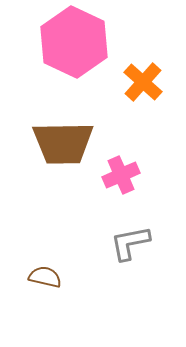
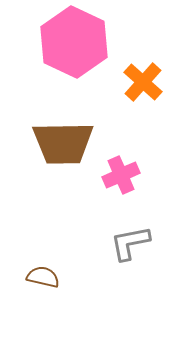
brown semicircle: moved 2 px left
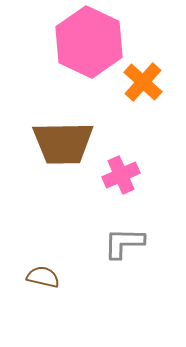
pink hexagon: moved 15 px right
gray L-shape: moved 6 px left; rotated 12 degrees clockwise
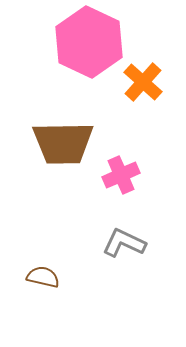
gray L-shape: rotated 24 degrees clockwise
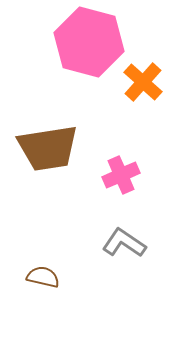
pink hexagon: rotated 10 degrees counterclockwise
brown trapezoid: moved 15 px left, 5 px down; rotated 8 degrees counterclockwise
gray L-shape: rotated 9 degrees clockwise
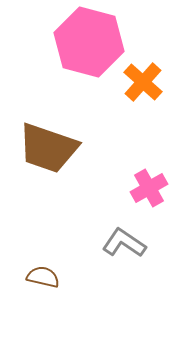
brown trapezoid: rotated 28 degrees clockwise
pink cross: moved 28 px right, 13 px down; rotated 6 degrees counterclockwise
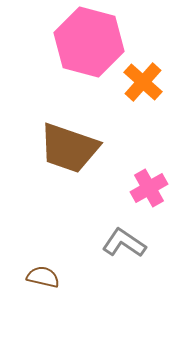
brown trapezoid: moved 21 px right
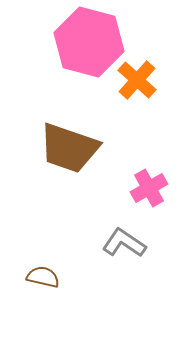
orange cross: moved 6 px left, 2 px up
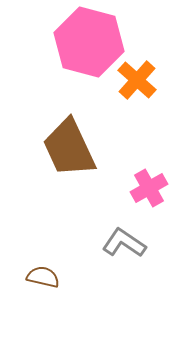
brown trapezoid: rotated 46 degrees clockwise
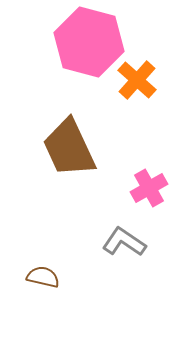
gray L-shape: moved 1 px up
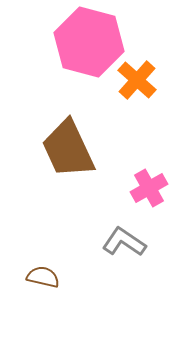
brown trapezoid: moved 1 px left, 1 px down
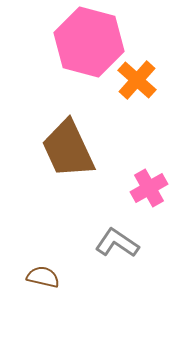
gray L-shape: moved 7 px left, 1 px down
